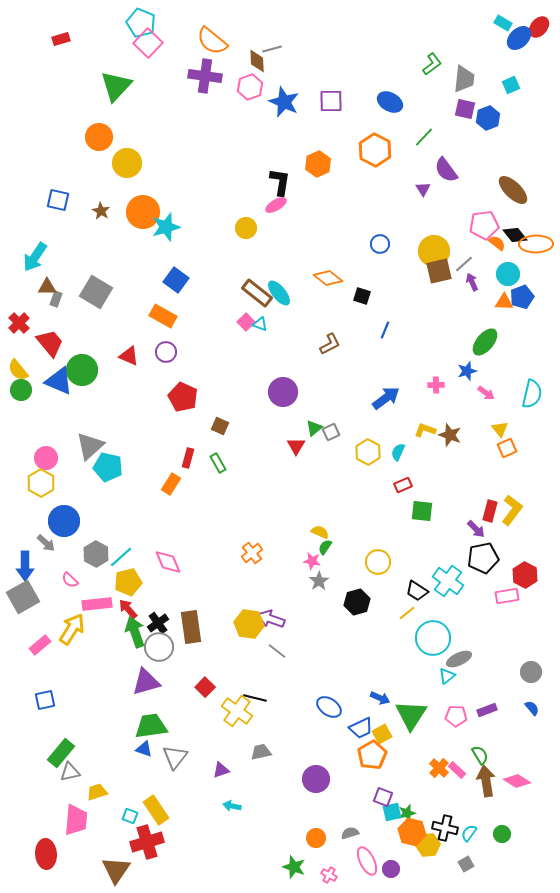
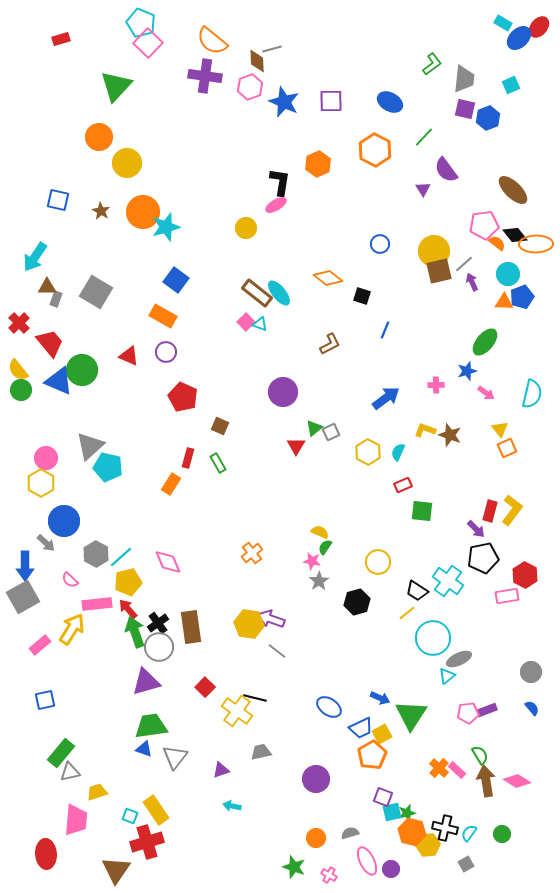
pink pentagon at (456, 716): moved 12 px right, 3 px up; rotated 10 degrees counterclockwise
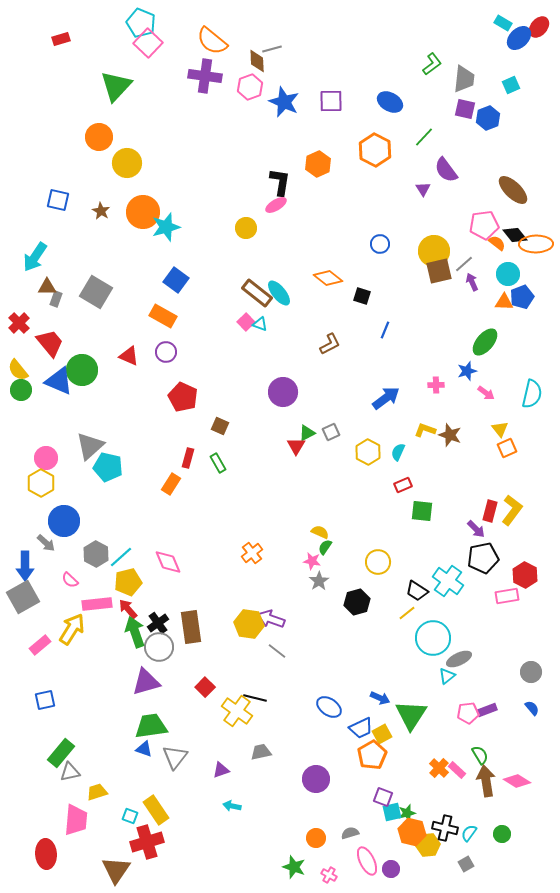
green triangle at (314, 428): moved 7 px left, 5 px down; rotated 12 degrees clockwise
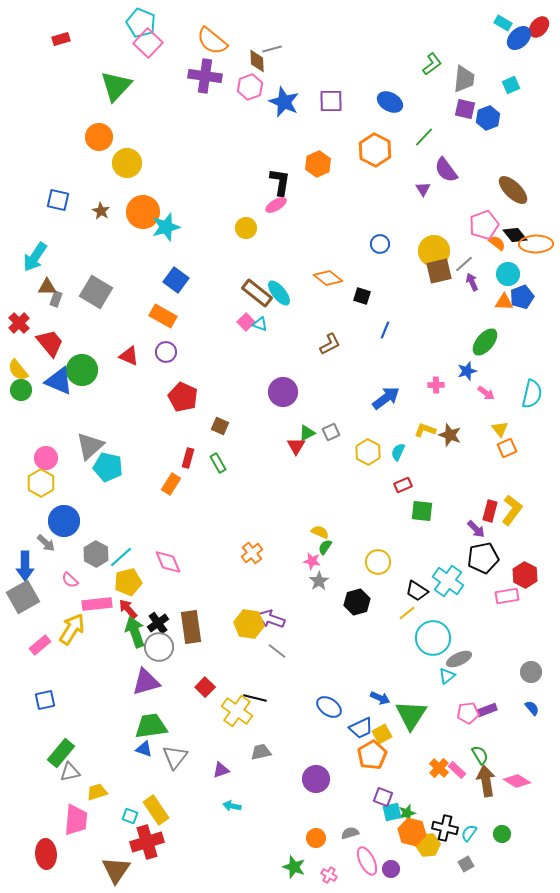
pink pentagon at (484, 225): rotated 12 degrees counterclockwise
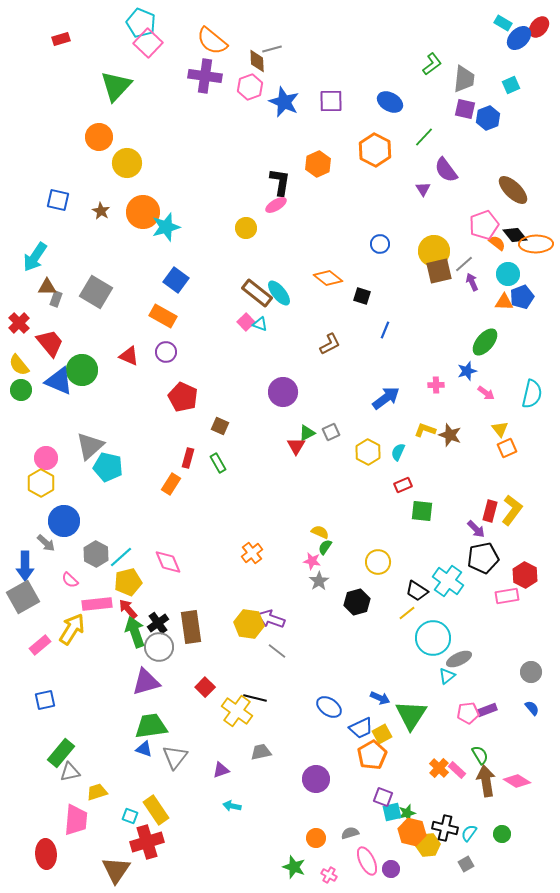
yellow semicircle at (18, 370): moved 1 px right, 5 px up
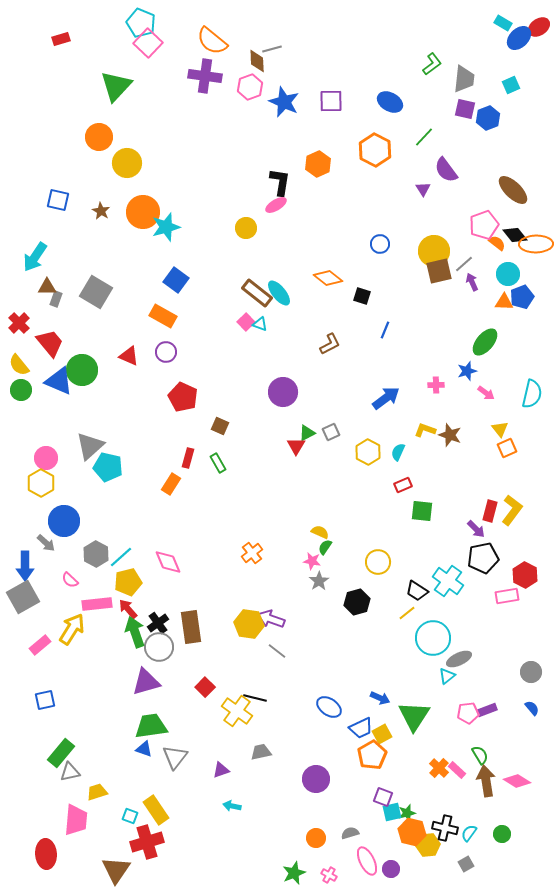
red ellipse at (539, 27): rotated 15 degrees clockwise
green triangle at (411, 715): moved 3 px right, 1 px down
green star at (294, 867): moved 6 px down; rotated 30 degrees clockwise
